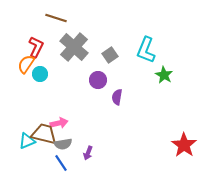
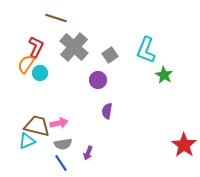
cyan circle: moved 1 px up
purple semicircle: moved 10 px left, 14 px down
brown trapezoid: moved 7 px left, 8 px up
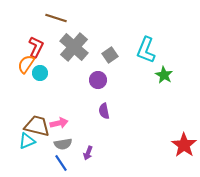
purple semicircle: moved 3 px left; rotated 21 degrees counterclockwise
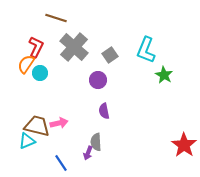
gray semicircle: moved 33 px right, 2 px up; rotated 96 degrees clockwise
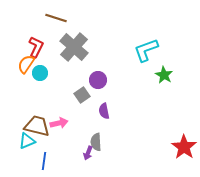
cyan L-shape: rotated 48 degrees clockwise
gray square: moved 28 px left, 40 px down
red star: moved 2 px down
blue line: moved 17 px left, 2 px up; rotated 42 degrees clockwise
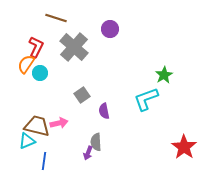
cyan L-shape: moved 49 px down
green star: rotated 12 degrees clockwise
purple circle: moved 12 px right, 51 px up
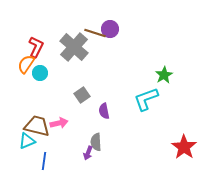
brown line: moved 39 px right, 15 px down
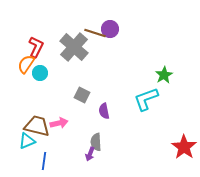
gray square: rotated 28 degrees counterclockwise
purple arrow: moved 2 px right, 1 px down
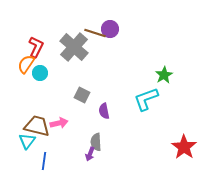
cyan triangle: rotated 30 degrees counterclockwise
